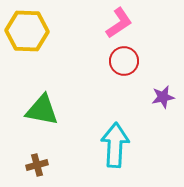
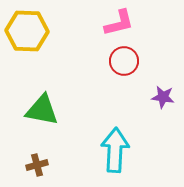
pink L-shape: rotated 20 degrees clockwise
purple star: rotated 20 degrees clockwise
cyan arrow: moved 5 px down
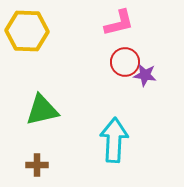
red circle: moved 1 px right, 1 px down
purple star: moved 18 px left, 22 px up
green triangle: rotated 24 degrees counterclockwise
cyan arrow: moved 1 px left, 10 px up
brown cross: rotated 15 degrees clockwise
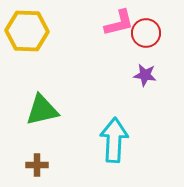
red circle: moved 21 px right, 29 px up
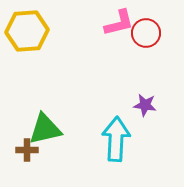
yellow hexagon: rotated 6 degrees counterclockwise
purple star: moved 30 px down
green triangle: moved 3 px right, 19 px down
cyan arrow: moved 2 px right, 1 px up
brown cross: moved 10 px left, 15 px up
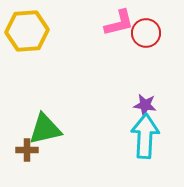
cyan arrow: moved 29 px right, 3 px up
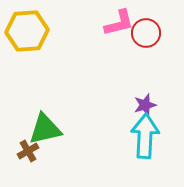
purple star: rotated 25 degrees counterclockwise
brown cross: moved 1 px right, 1 px down; rotated 30 degrees counterclockwise
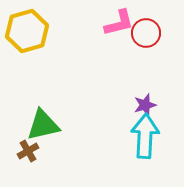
yellow hexagon: rotated 12 degrees counterclockwise
green triangle: moved 2 px left, 4 px up
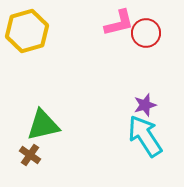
cyan arrow: rotated 36 degrees counterclockwise
brown cross: moved 2 px right, 4 px down; rotated 25 degrees counterclockwise
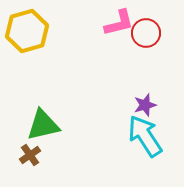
brown cross: rotated 20 degrees clockwise
